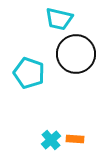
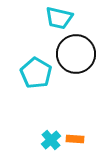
cyan trapezoid: moved 1 px up
cyan pentagon: moved 7 px right; rotated 12 degrees clockwise
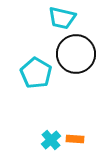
cyan trapezoid: moved 3 px right
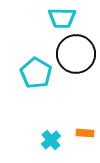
cyan trapezoid: rotated 12 degrees counterclockwise
orange rectangle: moved 10 px right, 6 px up
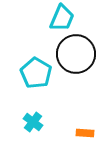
cyan trapezoid: rotated 68 degrees counterclockwise
cyan cross: moved 18 px left, 18 px up; rotated 12 degrees counterclockwise
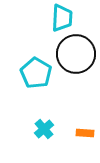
cyan trapezoid: rotated 20 degrees counterclockwise
cyan cross: moved 11 px right, 7 px down; rotated 12 degrees clockwise
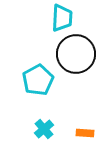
cyan pentagon: moved 2 px right, 7 px down; rotated 12 degrees clockwise
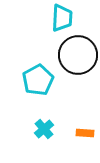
black circle: moved 2 px right, 1 px down
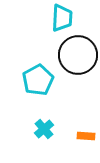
orange rectangle: moved 1 px right, 3 px down
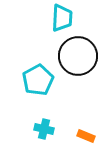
black circle: moved 1 px down
cyan cross: rotated 36 degrees counterclockwise
orange rectangle: rotated 18 degrees clockwise
